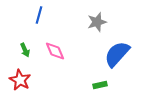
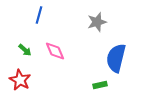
green arrow: rotated 24 degrees counterclockwise
blue semicircle: moved 1 px left, 4 px down; rotated 28 degrees counterclockwise
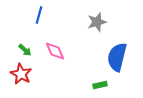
blue semicircle: moved 1 px right, 1 px up
red star: moved 1 px right, 6 px up
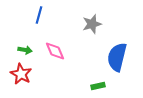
gray star: moved 5 px left, 2 px down
green arrow: rotated 32 degrees counterclockwise
green rectangle: moved 2 px left, 1 px down
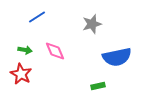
blue line: moved 2 px left, 2 px down; rotated 42 degrees clockwise
blue semicircle: rotated 116 degrees counterclockwise
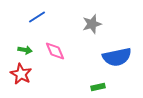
green rectangle: moved 1 px down
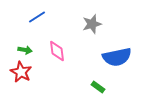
pink diamond: moved 2 px right; rotated 15 degrees clockwise
red star: moved 2 px up
green rectangle: rotated 48 degrees clockwise
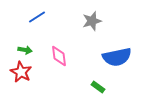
gray star: moved 3 px up
pink diamond: moved 2 px right, 5 px down
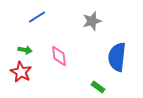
blue semicircle: rotated 108 degrees clockwise
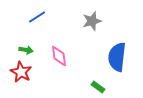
green arrow: moved 1 px right
